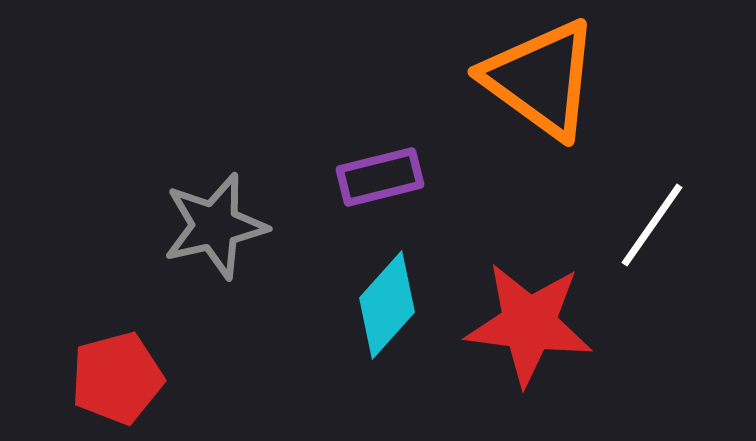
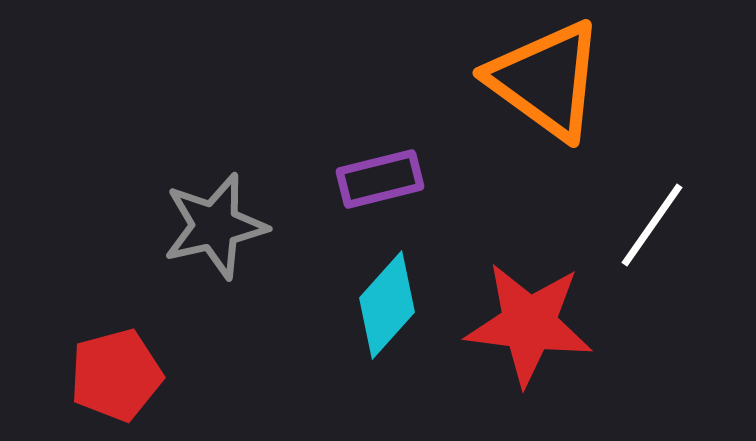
orange triangle: moved 5 px right, 1 px down
purple rectangle: moved 2 px down
red pentagon: moved 1 px left, 3 px up
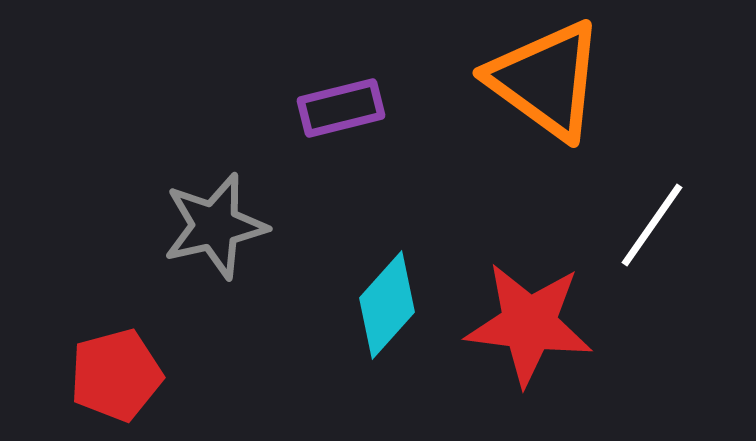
purple rectangle: moved 39 px left, 71 px up
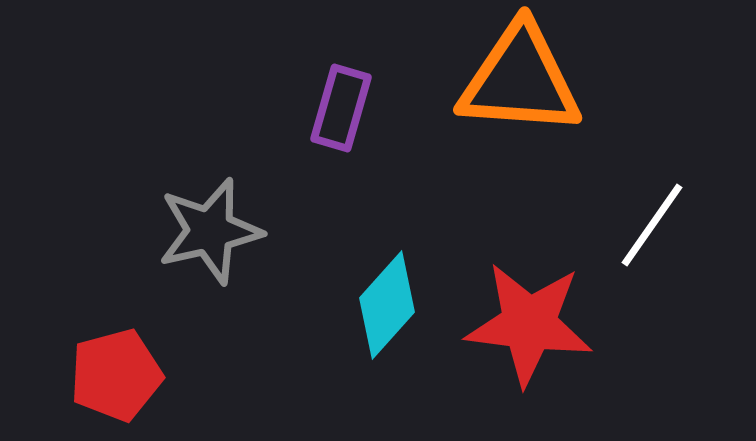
orange triangle: moved 26 px left; rotated 32 degrees counterclockwise
purple rectangle: rotated 60 degrees counterclockwise
gray star: moved 5 px left, 5 px down
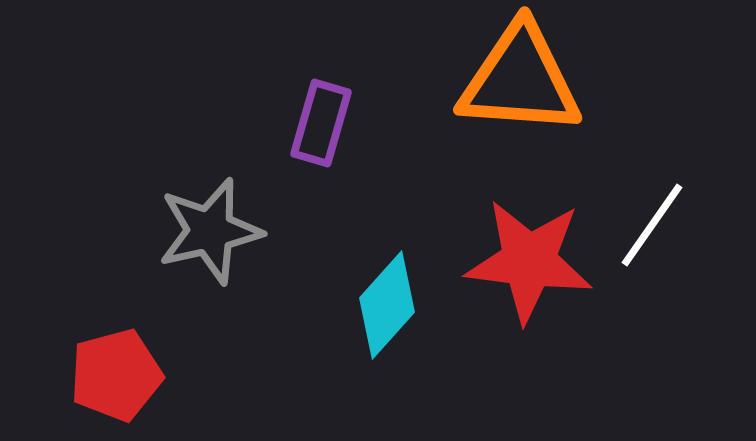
purple rectangle: moved 20 px left, 15 px down
red star: moved 63 px up
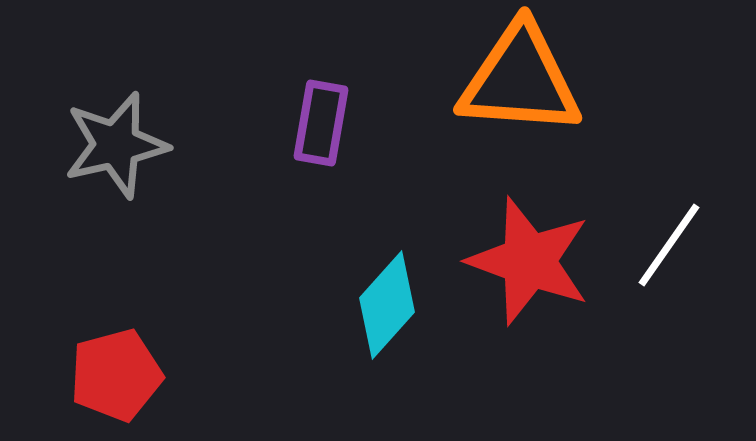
purple rectangle: rotated 6 degrees counterclockwise
white line: moved 17 px right, 20 px down
gray star: moved 94 px left, 86 px up
red star: rotated 13 degrees clockwise
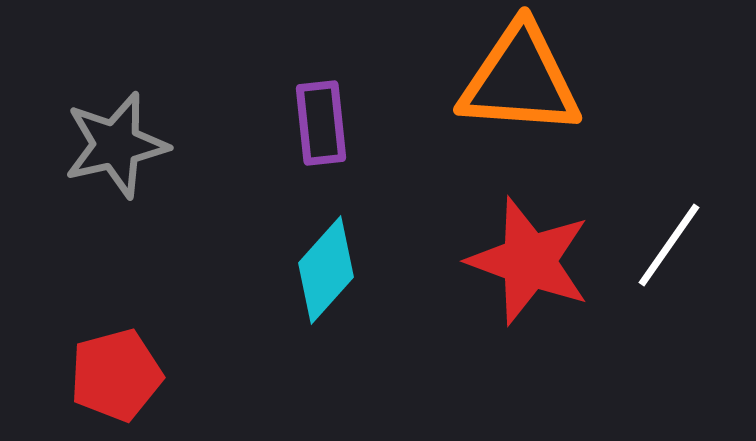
purple rectangle: rotated 16 degrees counterclockwise
cyan diamond: moved 61 px left, 35 px up
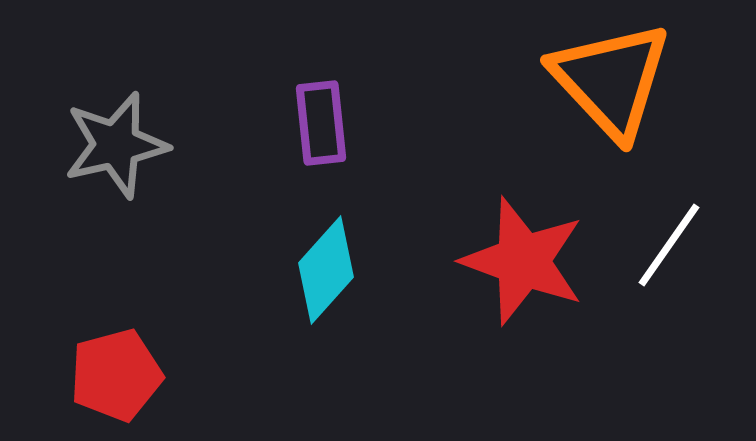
orange triangle: moved 91 px right; rotated 43 degrees clockwise
red star: moved 6 px left
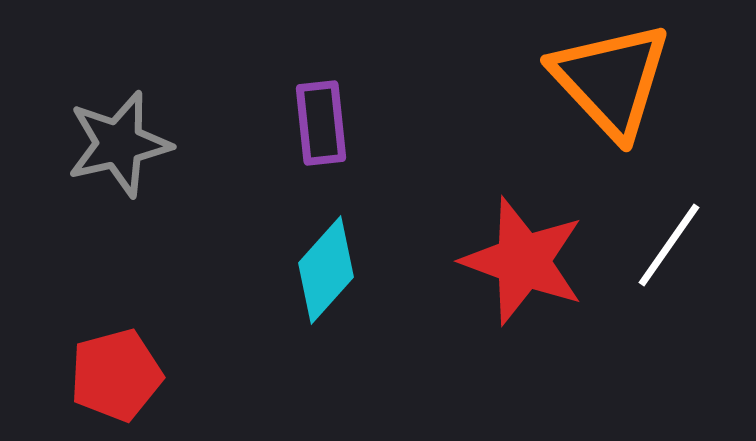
gray star: moved 3 px right, 1 px up
